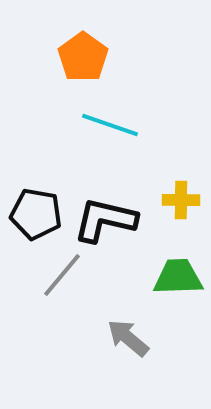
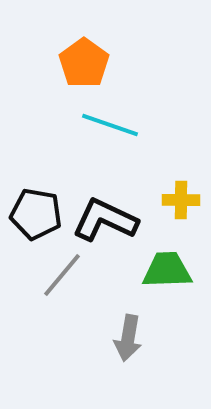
orange pentagon: moved 1 px right, 6 px down
black L-shape: rotated 12 degrees clockwise
green trapezoid: moved 11 px left, 7 px up
gray arrow: rotated 120 degrees counterclockwise
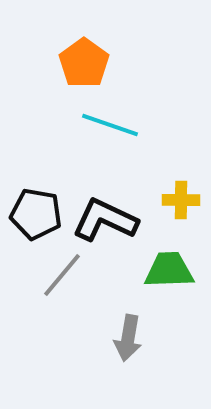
green trapezoid: moved 2 px right
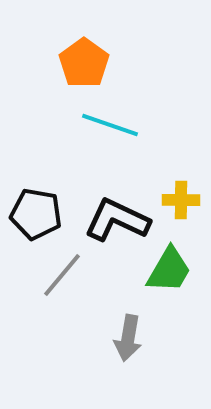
black L-shape: moved 12 px right
green trapezoid: rotated 122 degrees clockwise
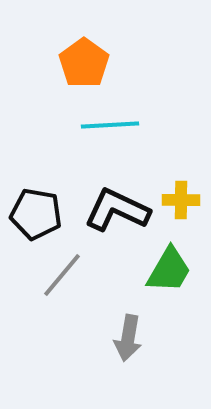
cyan line: rotated 22 degrees counterclockwise
black L-shape: moved 10 px up
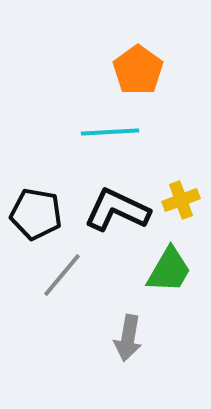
orange pentagon: moved 54 px right, 7 px down
cyan line: moved 7 px down
yellow cross: rotated 21 degrees counterclockwise
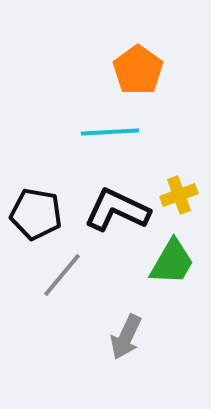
yellow cross: moved 2 px left, 5 px up
green trapezoid: moved 3 px right, 8 px up
gray arrow: moved 2 px left, 1 px up; rotated 15 degrees clockwise
